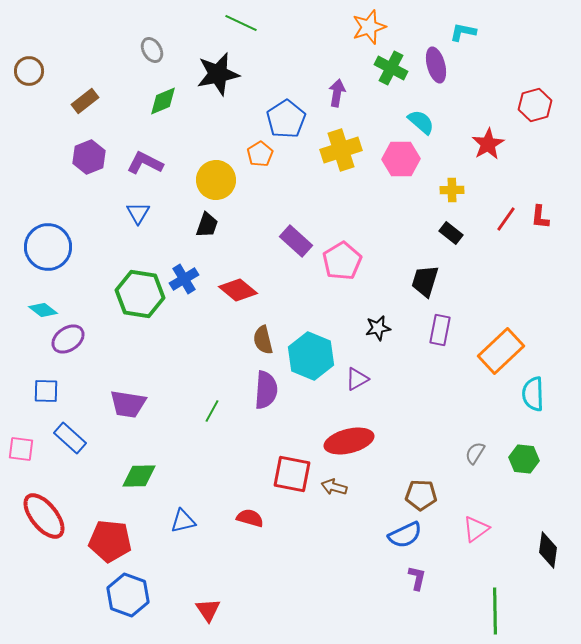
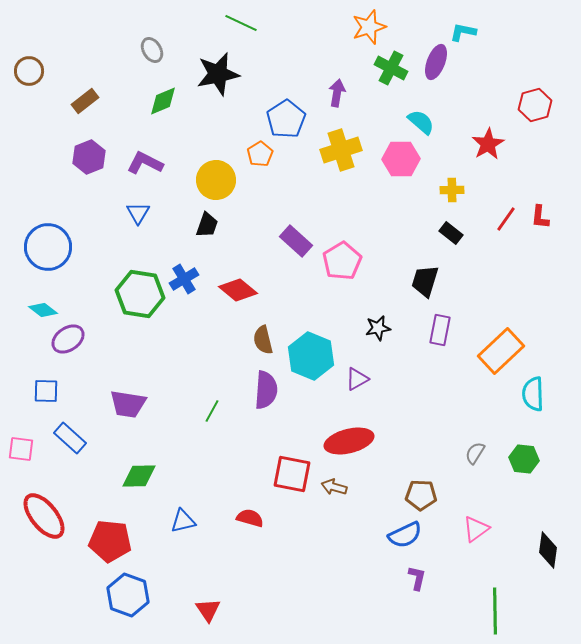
purple ellipse at (436, 65): moved 3 px up; rotated 36 degrees clockwise
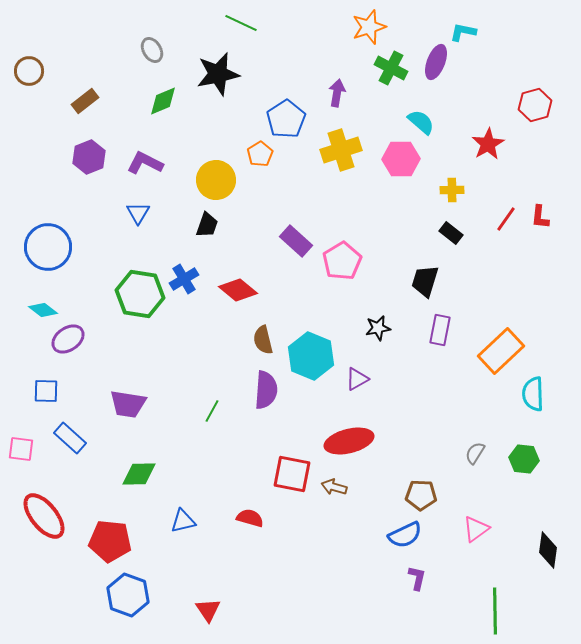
green diamond at (139, 476): moved 2 px up
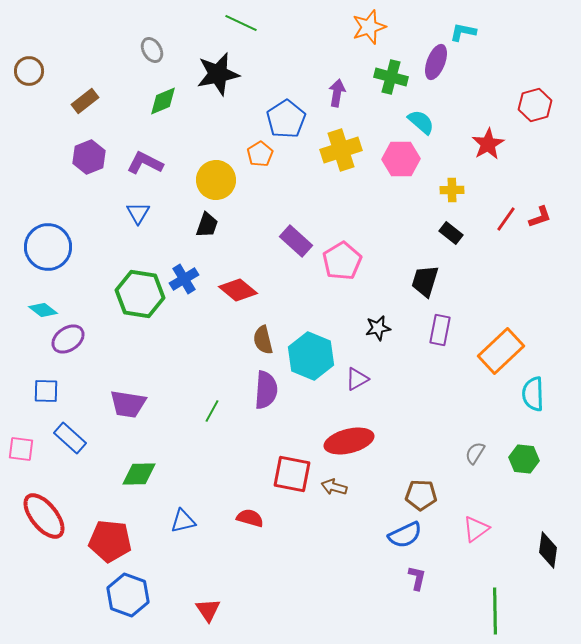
green cross at (391, 68): moved 9 px down; rotated 12 degrees counterclockwise
red L-shape at (540, 217): rotated 115 degrees counterclockwise
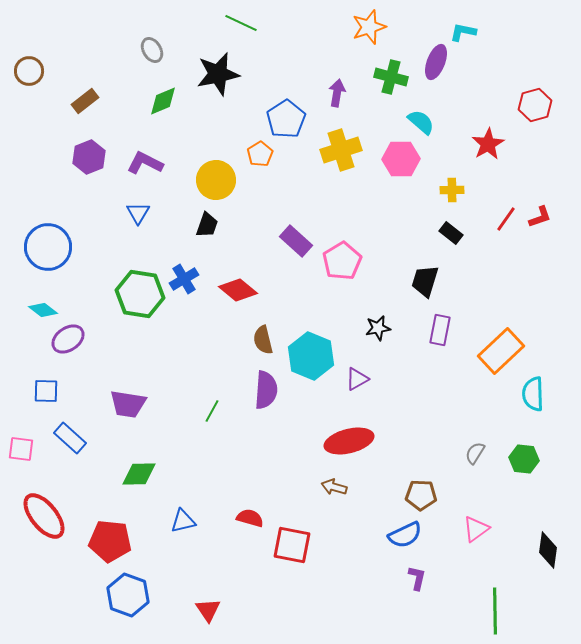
red square at (292, 474): moved 71 px down
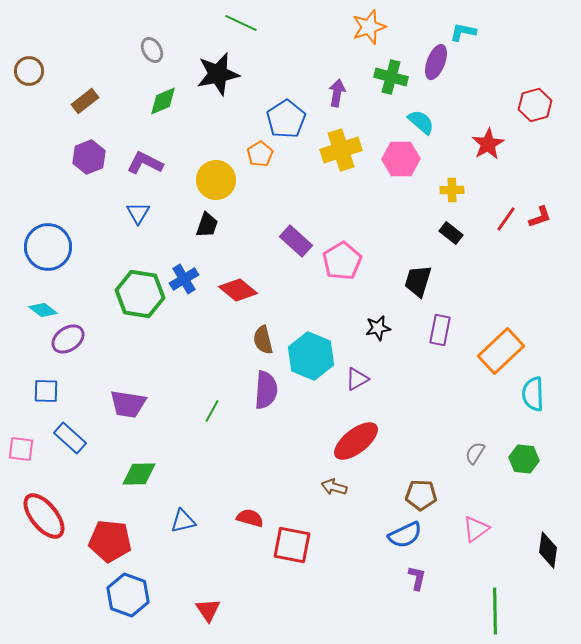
black trapezoid at (425, 281): moved 7 px left
red ellipse at (349, 441): moved 7 px right; rotated 24 degrees counterclockwise
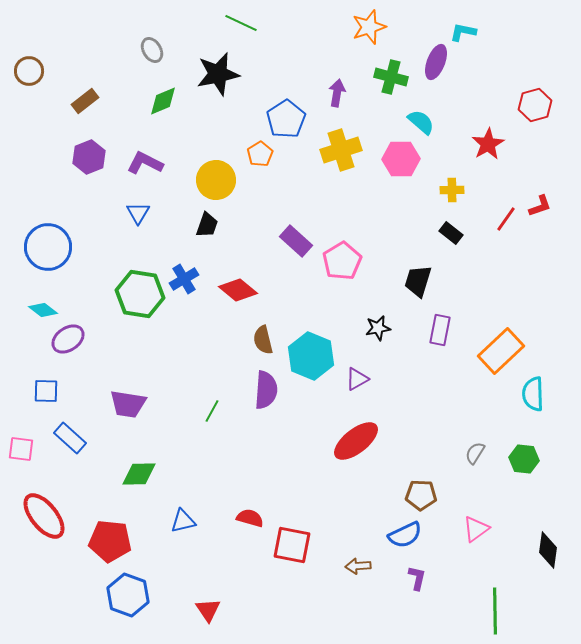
red L-shape at (540, 217): moved 11 px up
brown arrow at (334, 487): moved 24 px right, 79 px down; rotated 20 degrees counterclockwise
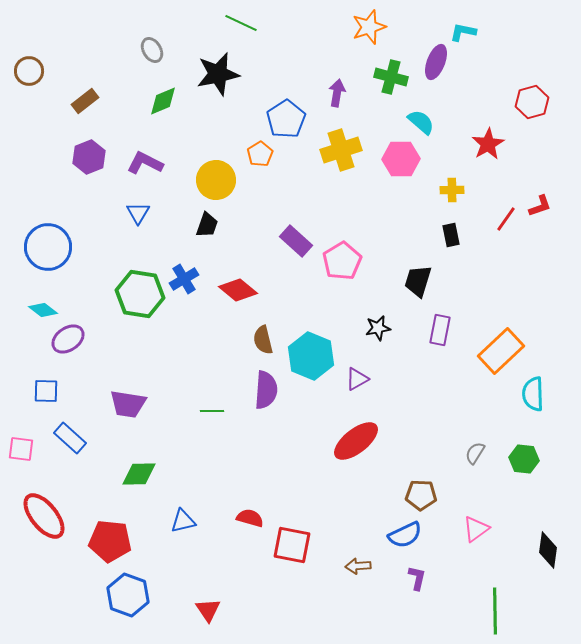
red hexagon at (535, 105): moved 3 px left, 3 px up
black rectangle at (451, 233): moved 2 px down; rotated 40 degrees clockwise
green line at (212, 411): rotated 60 degrees clockwise
